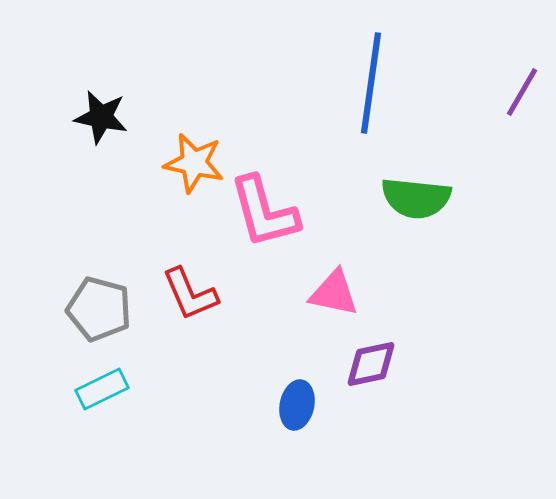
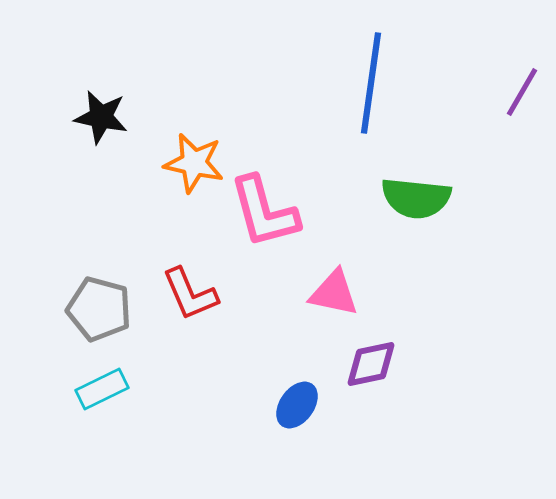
blue ellipse: rotated 24 degrees clockwise
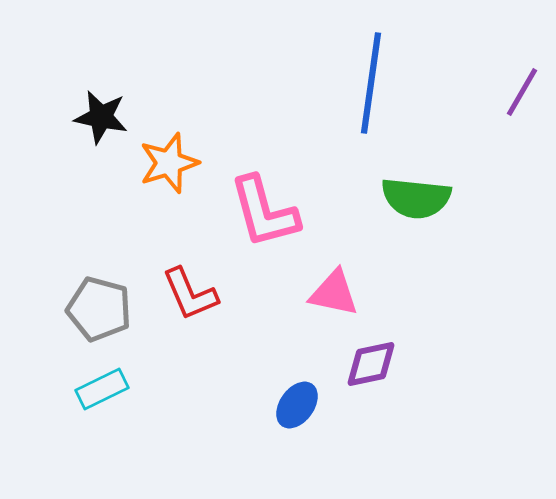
orange star: moved 25 px left; rotated 30 degrees counterclockwise
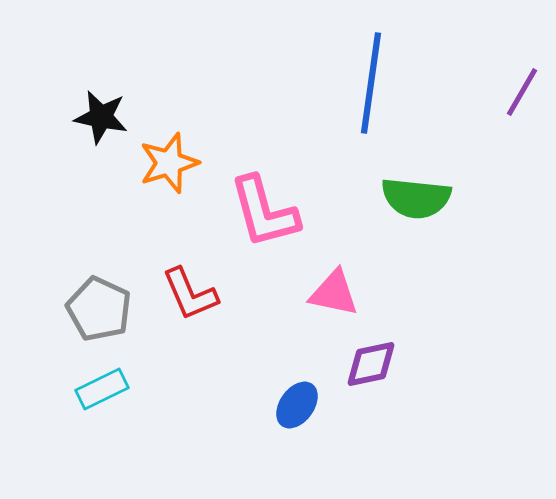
gray pentagon: rotated 10 degrees clockwise
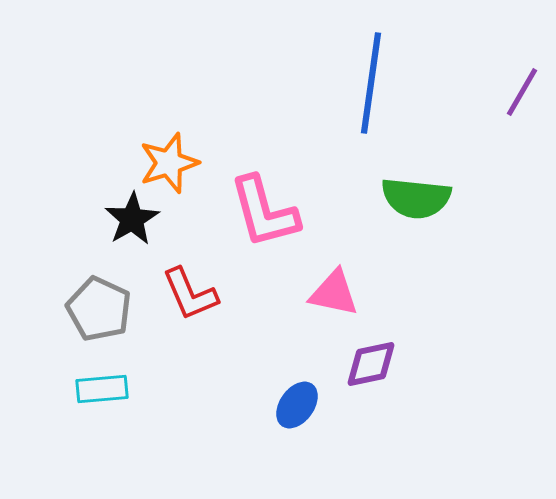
black star: moved 31 px right, 102 px down; rotated 30 degrees clockwise
cyan rectangle: rotated 21 degrees clockwise
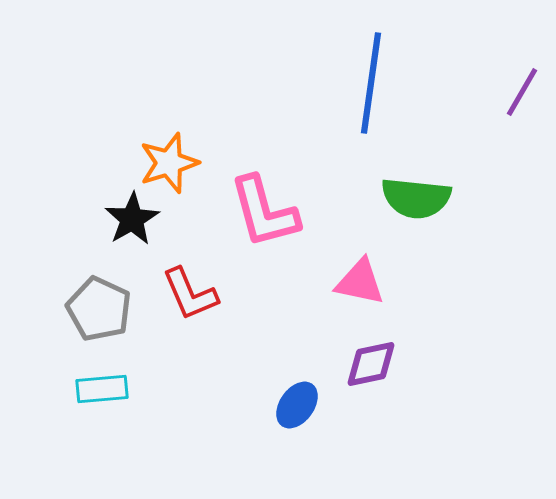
pink triangle: moved 26 px right, 11 px up
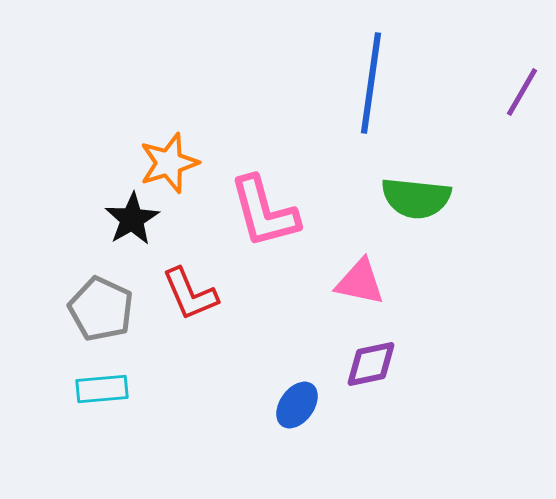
gray pentagon: moved 2 px right
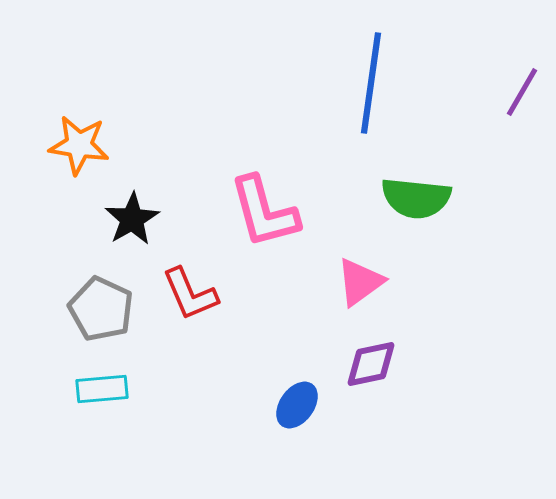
orange star: moved 90 px left, 18 px up; rotated 26 degrees clockwise
pink triangle: rotated 48 degrees counterclockwise
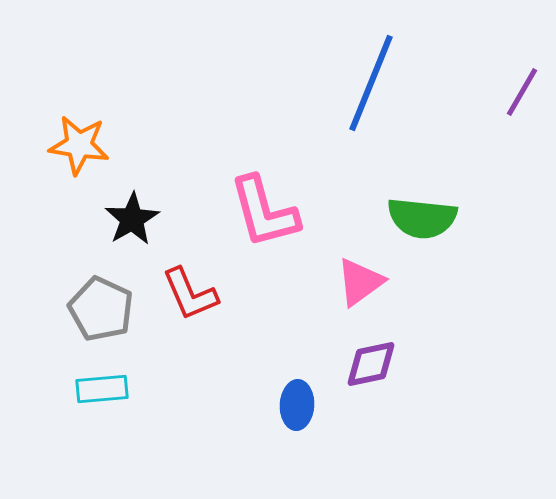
blue line: rotated 14 degrees clockwise
green semicircle: moved 6 px right, 20 px down
blue ellipse: rotated 33 degrees counterclockwise
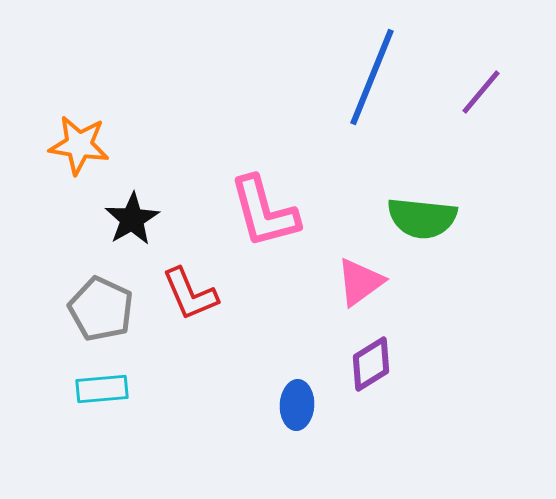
blue line: moved 1 px right, 6 px up
purple line: moved 41 px left; rotated 10 degrees clockwise
purple diamond: rotated 20 degrees counterclockwise
